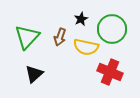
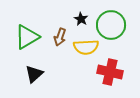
black star: rotated 16 degrees counterclockwise
green circle: moved 1 px left, 4 px up
green triangle: rotated 16 degrees clockwise
yellow semicircle: rotated 15 degrees counterclockwise
red cross: rotated 10 degrees counterclockwise
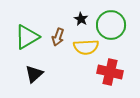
brown arrow: moved 2 px left
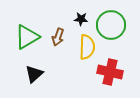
black star: rotated 24 degrees counterclockwise
yellow semicircle: moved 1 px right; rotated 85 degrees counterclockwise
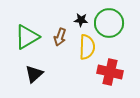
black star: moved 1 px down
green circle: moved 2 px left, 2 px up
brown arrow: moved 2 px right
